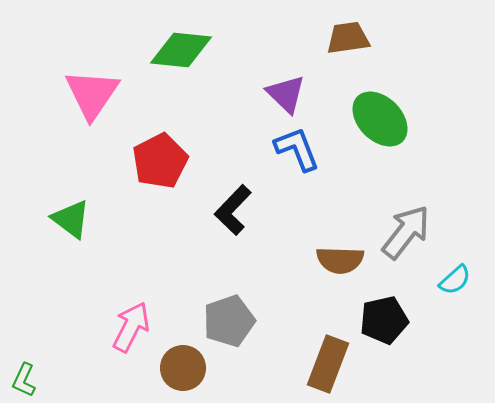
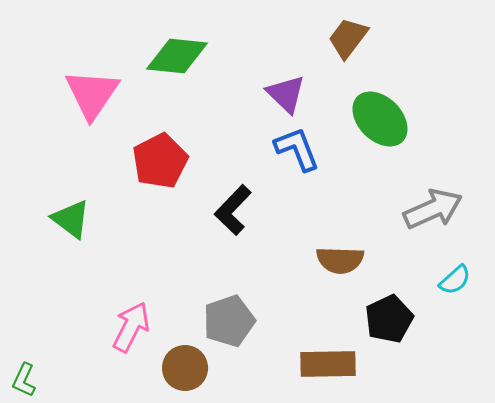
brown trapezoid: rotated 45 degrees counterclockwise
green diamond: moved 4 px left, 6 px down
gray arrow: moved 27 px right, 23 px up; rotated 28 degrees clockwise
black pentagon: moved 5 px right, 1 px up; rotated 12 degrees counterclockwise
brown rectangle: rotated 68 degrees clockwise
brown circle: moved 2 px right
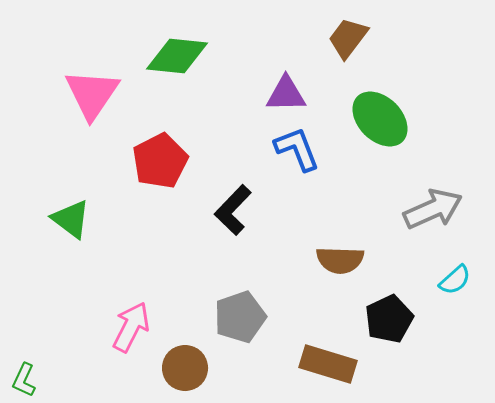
purple triangle: rotated 45 degrees counterclockwise
gray pentagon: moved 11 px right, 4 px up
brown rectangle: rotated 18 degrees clockwise
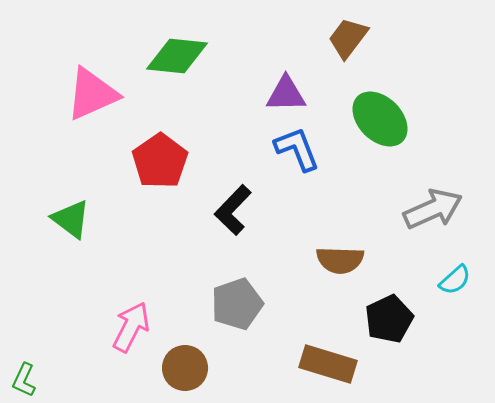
pink triangle: rotated 32 degrees clockwise
red pentagon: rotated 8 degrees counterclockwise
gray pentagon: moved 3 px left, 13 px up
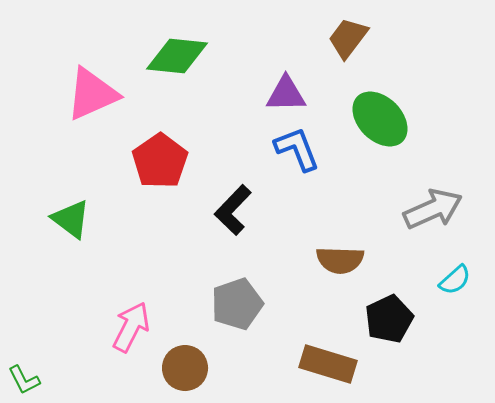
green L-shape: rotated 52 degrees counterclockwise
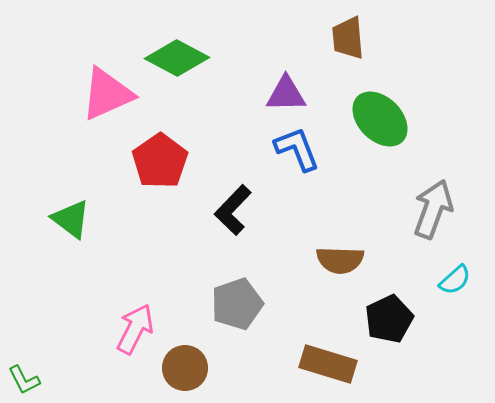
brown trapezoid: rotated 42 degrees counterclockwise
green diamond: moved 2 px down; rotated 22 degrees clockwise
pink triangle: moved 15 px right
gray arrow: rotated 46 degrees counterclockwise
pink arrow: moved 4 px right, 2 px down
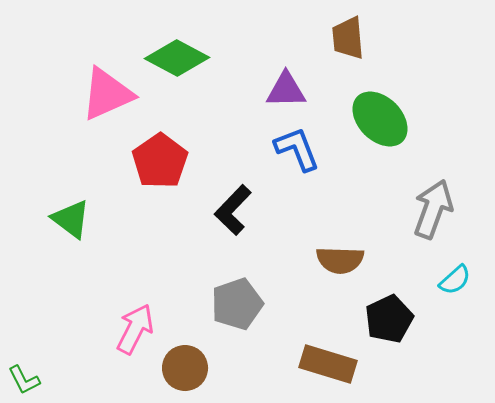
purple triangle: moved 4 px up
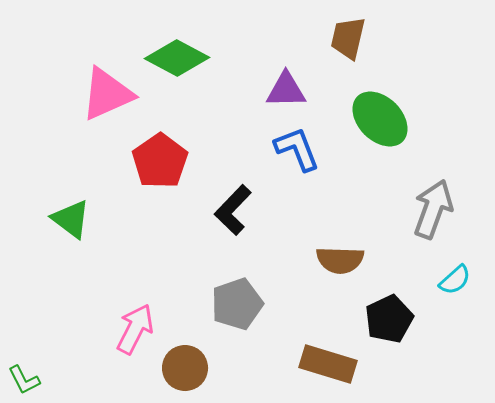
brown trapezoid: rotated 18 degrees clockwise
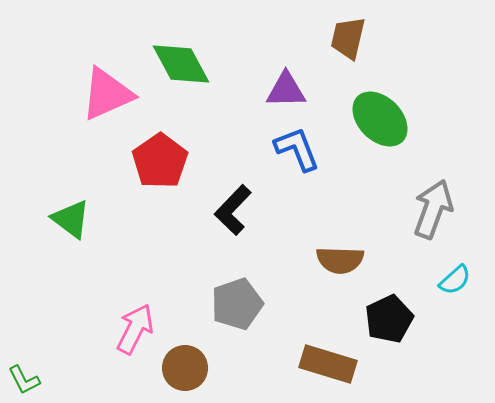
green diamond: moved 4 px right, 6 px down; rotated 34 degrees clockwise
